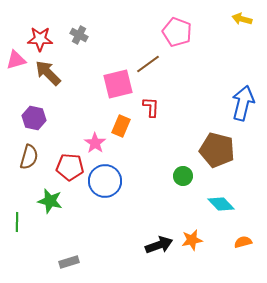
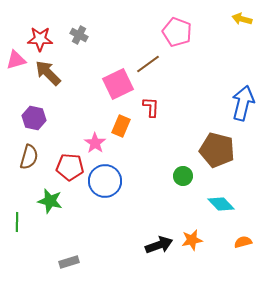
pink square: rotated 12 degrees counterclockwise
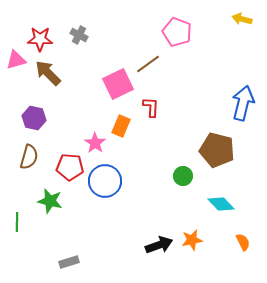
orange semicircle: rotated 78 degrees clockwise
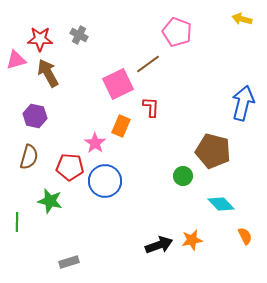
brown arrow: rotated 16 degrees clockwise
purple hexagon: moved 1 px right, 2 px up
brown pentagon: moved 4 px left, 1 px down
orange semicircle: moved 2 px right, 6 px up
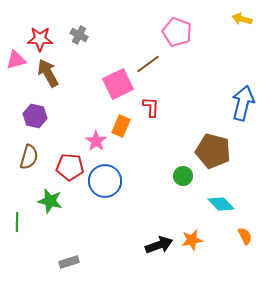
pink star: moved 1 px right, 2 px up
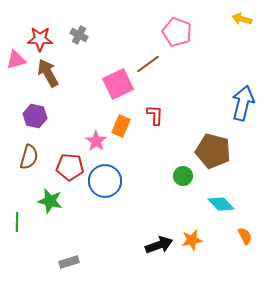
red L-shape: moved 4 px right, 8 px down
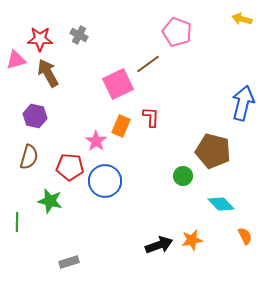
red L-shape: moved 4 px left, 2 px down
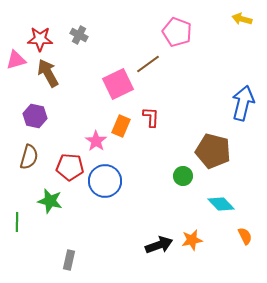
gray rectangle: moved 2 px up; rotated 60 degrees counterclockwise
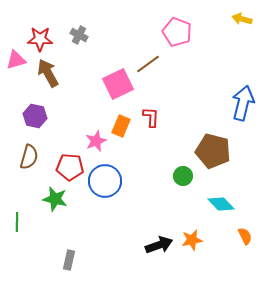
pink star: rotated 15 degrees clockwise
green star: moved 5 px right, 2 px up
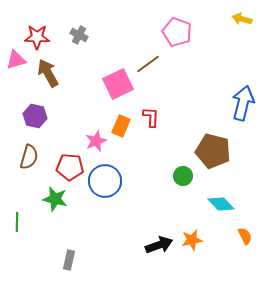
red star: moved 3 px left, 2 px up
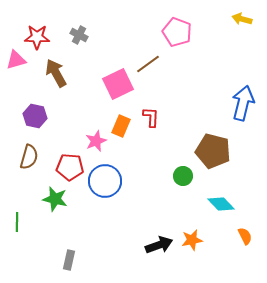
brown arrow: moved 8 px right
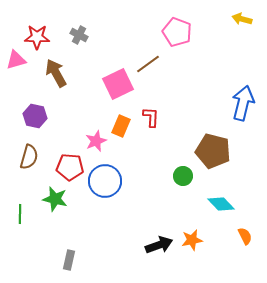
green line: moved 3 px right, 8 px up
